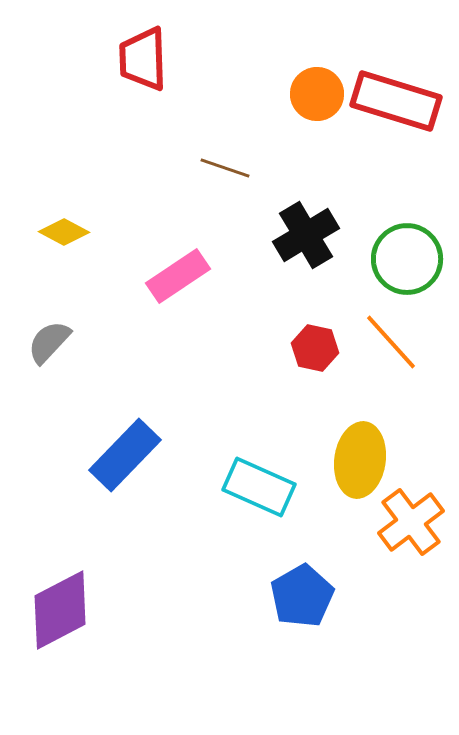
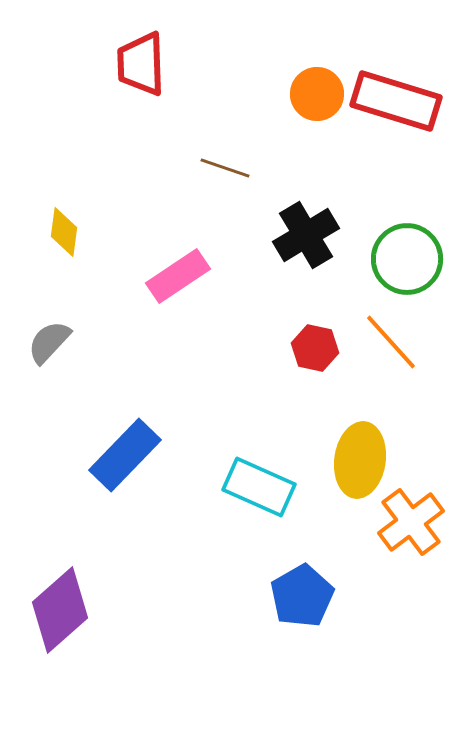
red trapezoid: moved 2 px left, 5 px down
yellow diamond: rotated 69 degrees clockwise
purple diamond: rotated 14 degrees counterclockwise
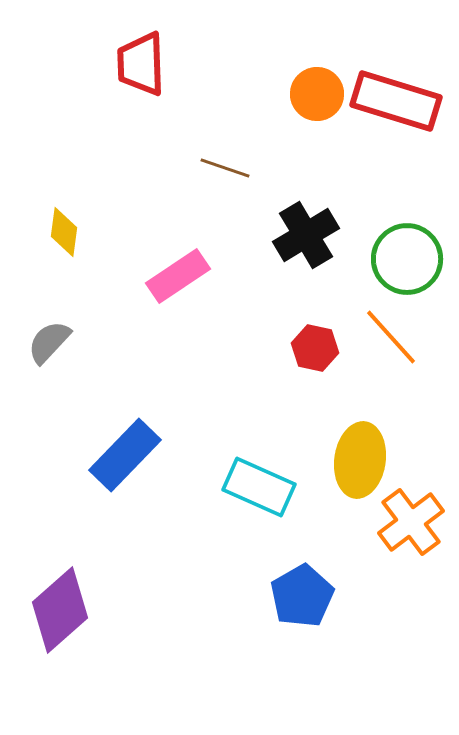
orange line: moved 5 px up
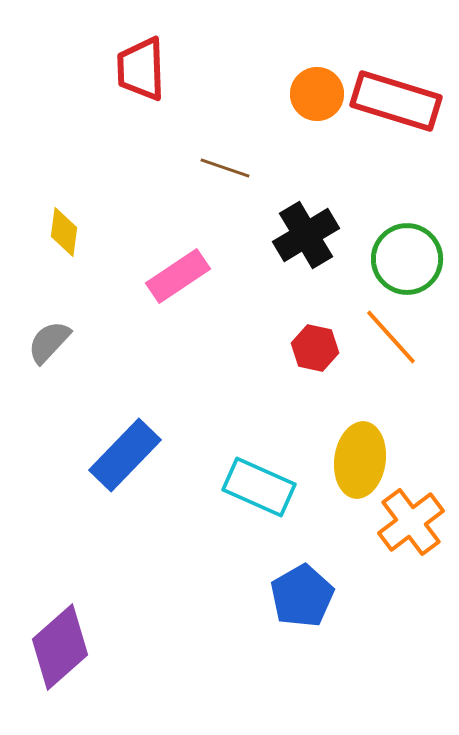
red trapezoid: moved 5 px down
purple diamond: moved 37 px down
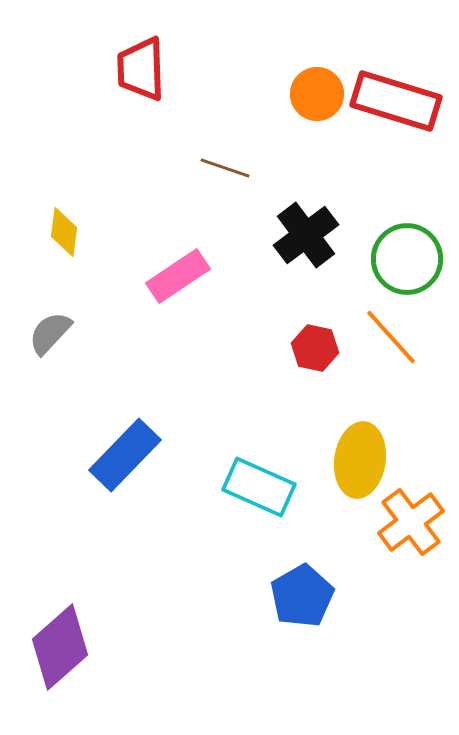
black cross: rotated 6 degrees counterclockwise
gray semicircle: moved 1 px right, 9 px up
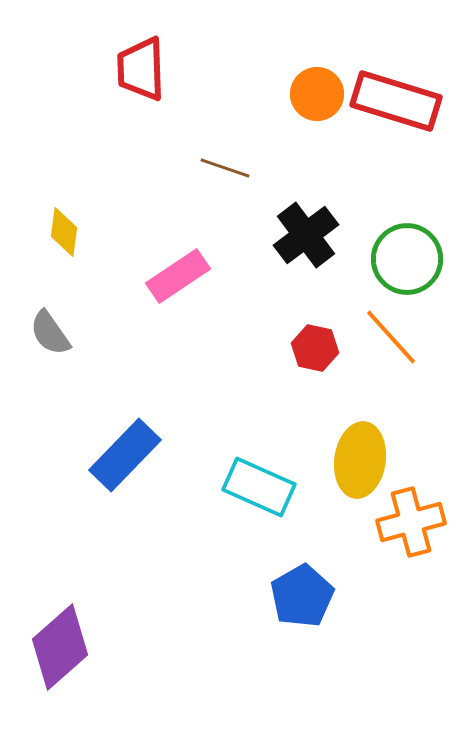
gray semicircle: rotated 78 degrees counterclockwise
orange cross: rotated 22 degrees clockwise
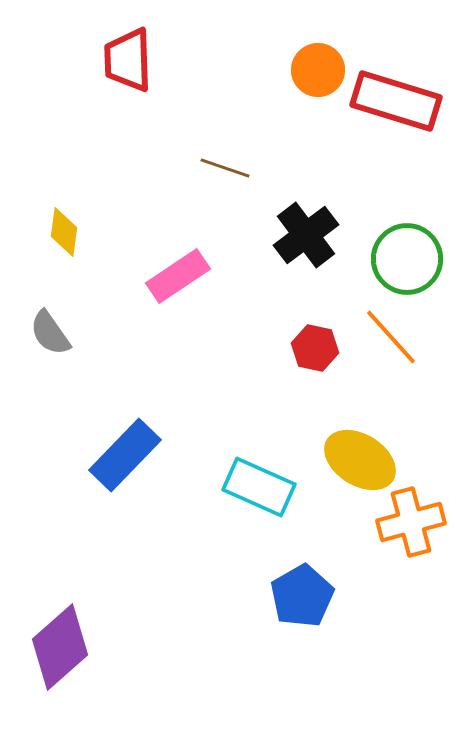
red trapezoid: moved 13 px left, 9 px up
orange circle: moved 1 px right, 24 px up
yellow ellipse: rotated 66 degrees counterclockwise
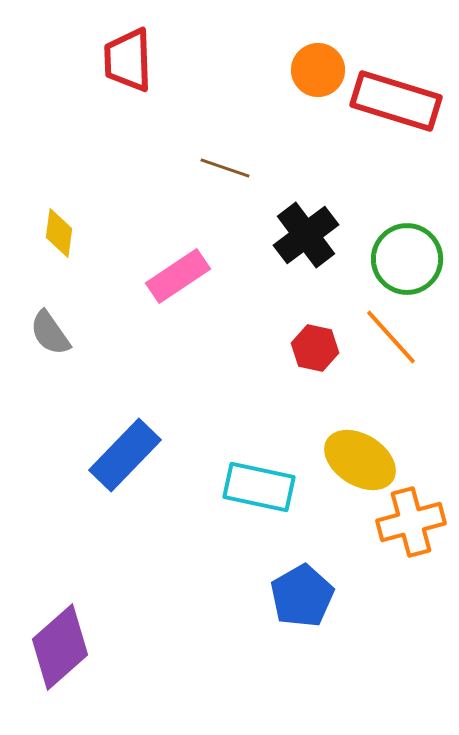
yellow diamond: moved 5 px left, 1 px down
cyan rectangle: rotated 12 degrees counterclockwise
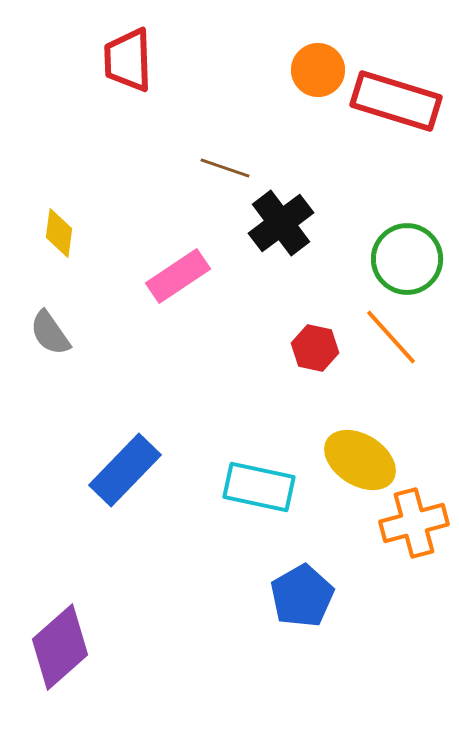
black cross: moved 25 px left, 12 px up
blue rectangle: moved 15 px down
orange cross: moved 3 px right, 1 px down
